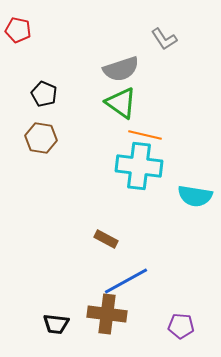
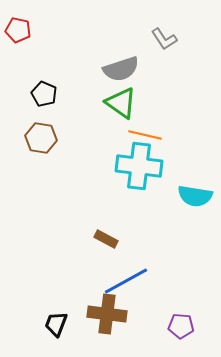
black trapezoid: rotated 104 degrees clockwise
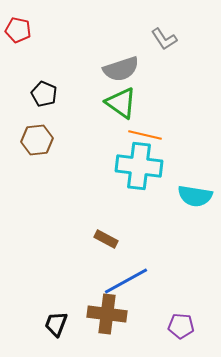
brown hexagon: moved 4 px left, 2 px down; rotated 16 degrees counterclockwise
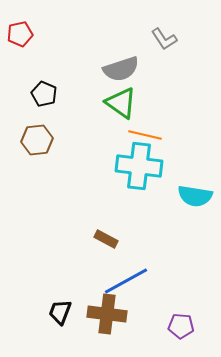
red pentagon: moved 2 px right, 4 px down; rotated 25 degrees counterclockwise
black trapezoid: moved 4 px right, 12 px up
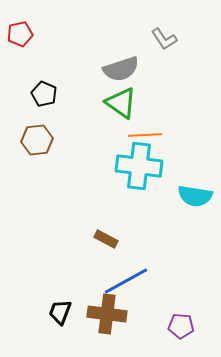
orange line: rotated 16 degrees counterclockwise
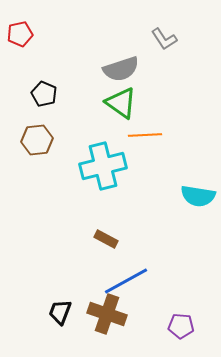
cyan cross: moved 36 px left; rotated 21 degrees counterclockwise
cyan semicircle: moved 3 px right
brown cross: rotated 12 degrees clockwise
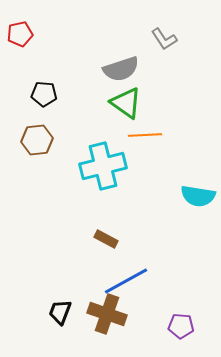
black pentagon: rotated 20 degrees counterclockwise
green triangle: moved 5 px right
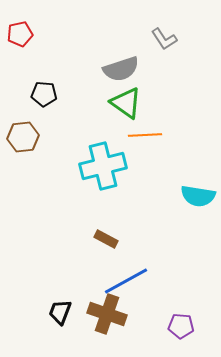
brown hexagon: moved 14 px left, 3 px up
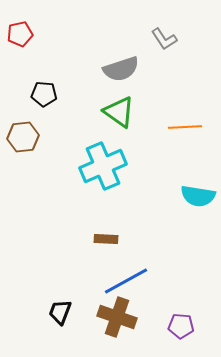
green triangle: moved 7 px left, 9 px down
orange line: moved 40 px right, 8 px up
cyan cross: rotated 9 degrees counterclockwise
brown rectangle: rotated 25 degrees counterclockwise
brown cross: moved 10 px right, 3 px down
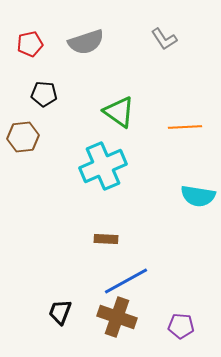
red pentagon: moved 10 px right, 10 px down
gray semicircle: moved 35 px left, 27 px up
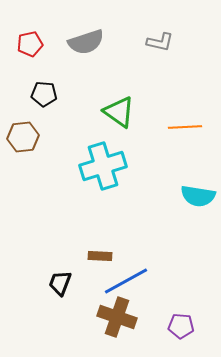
gray L-shape: moved 4 px left, 3 px down; rotated 44 degrees counterclockwise
cyan cross: rotated 6 degrees clockwise
brown rectangle: moved 6 px left, 17 px down
black trapezoid: moved 29 px up
